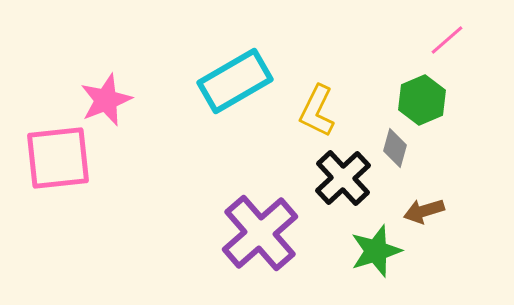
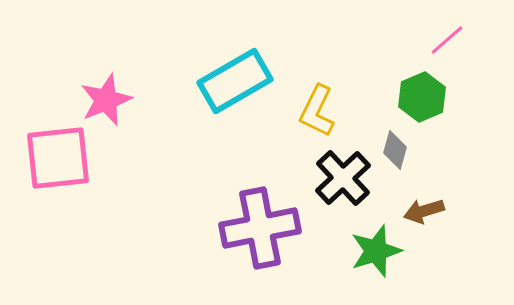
green hexagon: moved 3 px up
gray diamond: moved 2 px down
purple cross: moved 5 px up; rotated 30 degrees clockwise
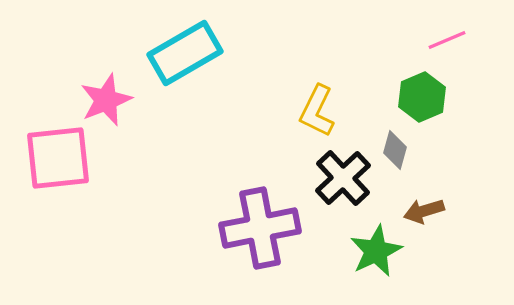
pink line: rotated 18 degrees clockwise
cyan rectangle: moved 50 px left, 28 px up
green star: rotated 8 degrees counterclockwise
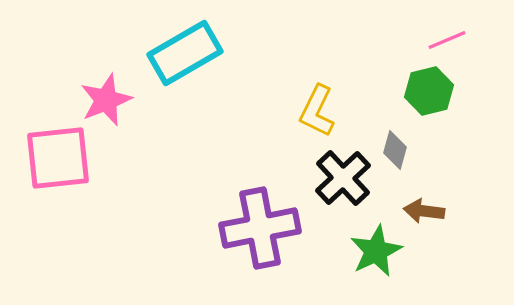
green hexagon: moved 7 px right, 6 px up; rotated 9 degrees clockwise
brown arrow: rotated 24 degrees clockwise
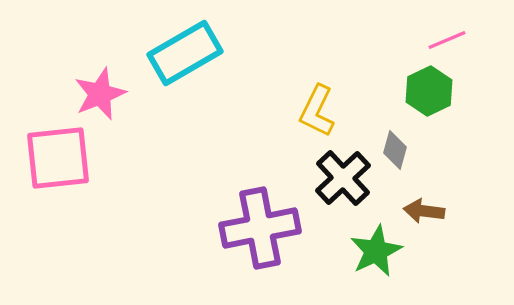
green hexagon: rotated 12 degrees counterclockwise
pink star: moved 6 px left, 6 px up
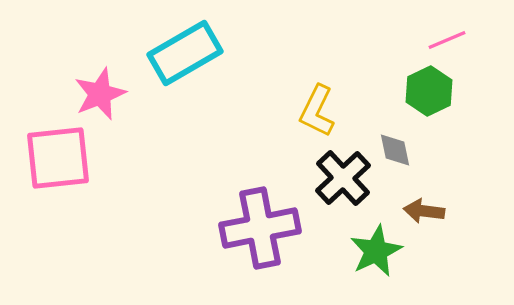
gray diamond: rotated 27 degrees counterclockwise
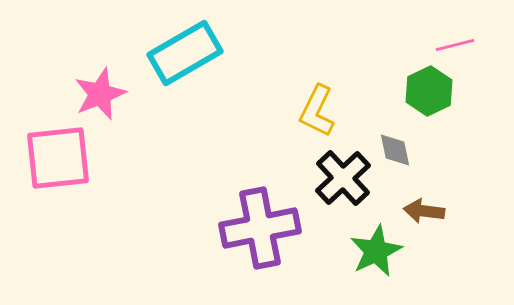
pink line: moved 8 px right, 5 px down; rotated 9 degrees clockwise
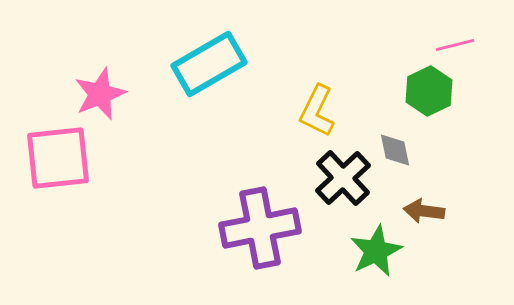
cyan rectangle: moved 24 px right, 11 px down
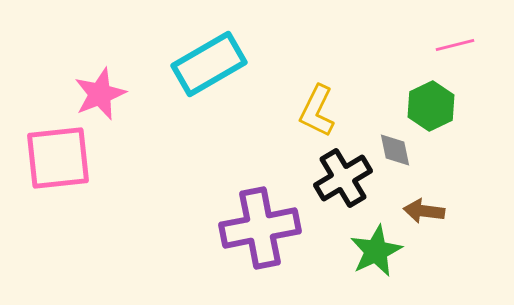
green hexagon: moved 2 px right, 15 px down
black cross: rotated 12 degrees clockwise
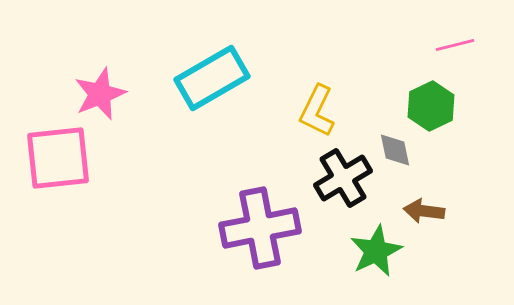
cyan rectangle: moved 3 px right, 14 px down
